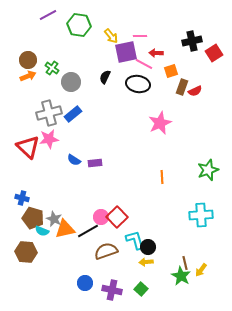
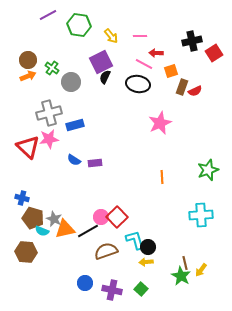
purple square at (126, 52): moved 25 px left, 10 px down; rotated 15 degrees counterclockwise
blue rectangle at (73, 114): moved 2 px right, 11 px down; rotated 24 degrees clockwise
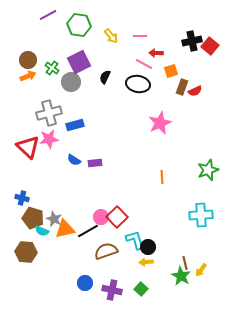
red square at (214, 53): moved 4 px left, 7 px up; rotated 18 degrees counterclockwise
purple square at (101, 62): moved 22 px left
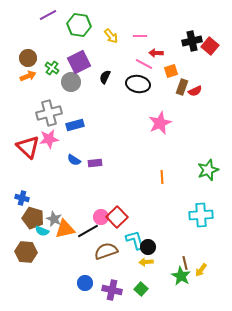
brown circle at (28, 60): moved 2 px up
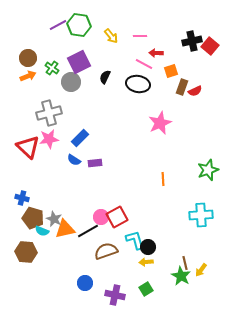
purple line at (48, 15): moved 10 px right, 10 px down
blue rectangle at (75, 125): moved 5 px right, 13 px down; rotated 30 degrees counterclockwise
orange line at (162, 177): moved 1 px right, 2 px down
red square at (117, 217): rotated 15 degrees clockwise
green square at (141, 289): moved 5 px right; rotated 16 degrees clockwise
purple cross at (112, 290): moved 3 px right, 5 px down
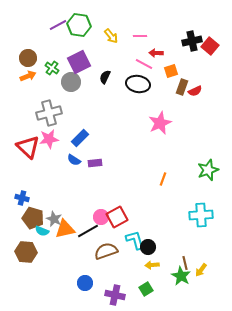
orange line at (163, 179): rotated 24 degrees clockwise
yellow arrow at (146, 262): moved 6 px right, 3 px down
